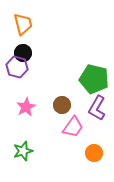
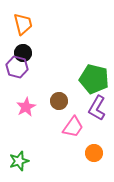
brown circle: moved 3 px left, 4 px up
green star: moved 4 px left, 10 px down
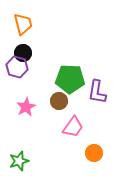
green pentagon: moved 24 px left; rotated 12 degrees counterclockwise
purple L-shape: moved 16 px up; rotated 20 degrees counterclockwise
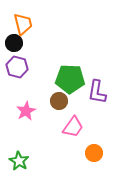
black circle: moved 9 px left, 10 px up
pink star: moved 4 px down
green star: rotated 24 degrees counterclockwise
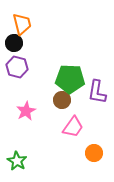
orange trapezoid: moved 1 px left
brown circle: moved 3 px right, 1 px up
green star: moved 2 px left
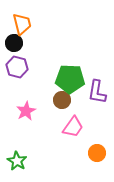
orange circle: moved 3 px right
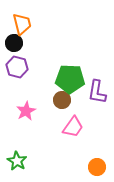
orange circle: moved 14 px down
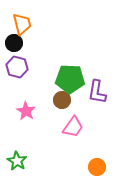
pink star: rotated 12 degrees counterclockwise
